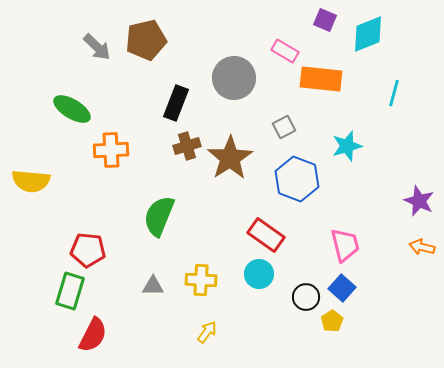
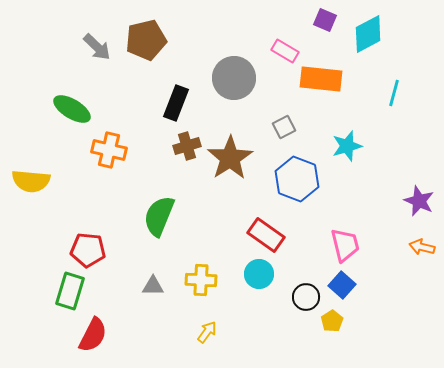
cyan diamond: rotated 6 degrees counterclockwise
orange cross: moved 2 px left; rotated 16 degrees clockwise
blue square: moved 3 px up
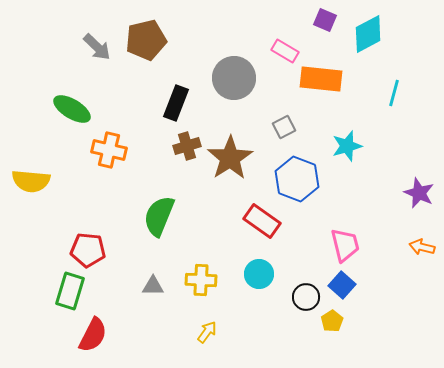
purple star: moved 8 px up
red rectangle: moved 4 px left, 14 px up
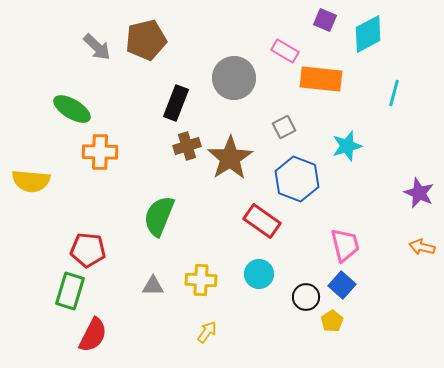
orange cross: moved 9 px left, 2 px down; rotated 12 degrees counterclockwise
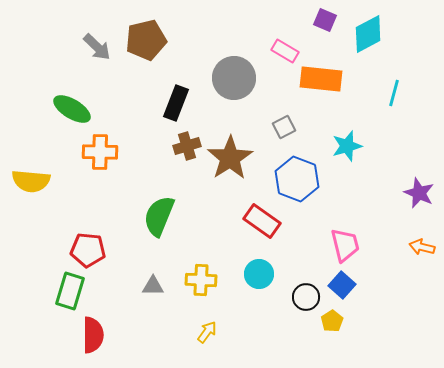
red semicircle: rotated 27 degrees counterclockwise
